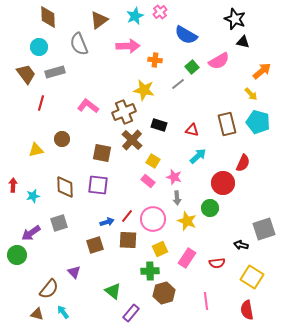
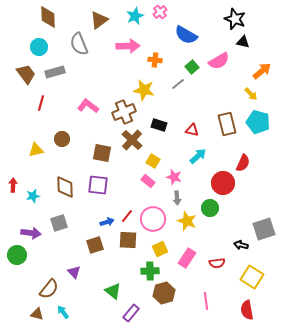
purple arrow at (31, 233): rotated 138 degrees counterclockwise
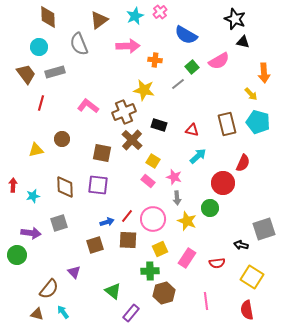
orange arrow at (262, 71): moved 2 px right, 2 px down; rotated 126 degrees clockwise
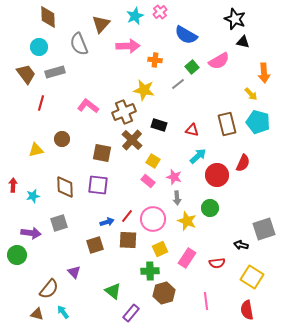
brown triangle at (99, 20): moved 2 px right, 4 px down; rotated 12 degrees counterclockwise
red circle at (223, 183): moved 6 px left, 8 px up
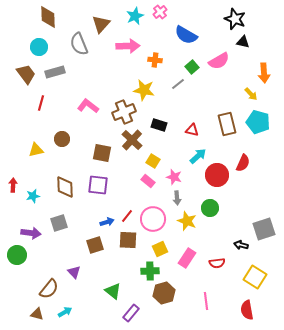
yellow square at (252, 277): moved 3 px right
cyan arrow at (63, 312): moved 2 px right; rotated 96 degrees clockwise
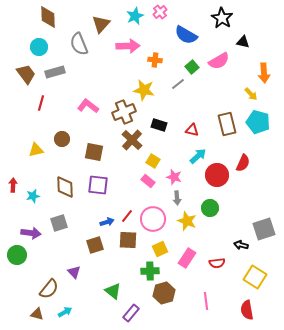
black star at (235, 19): moved 13 px left, 1 px up; rotated 10 degrees clockwise
brown square at (102, 153): moved 8 px left, 1 px up
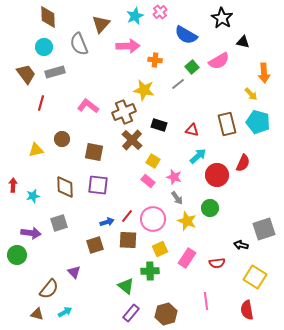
cyan circle at (39, 47): moved 5 px right
gray arrow at (177, 198): rotated 32 degrees counterclockwise
green triangle at (113, 291): moved 13 px right, 5 px up
brown hexagon at (164, 293): moved 2 px right, 21 px down
